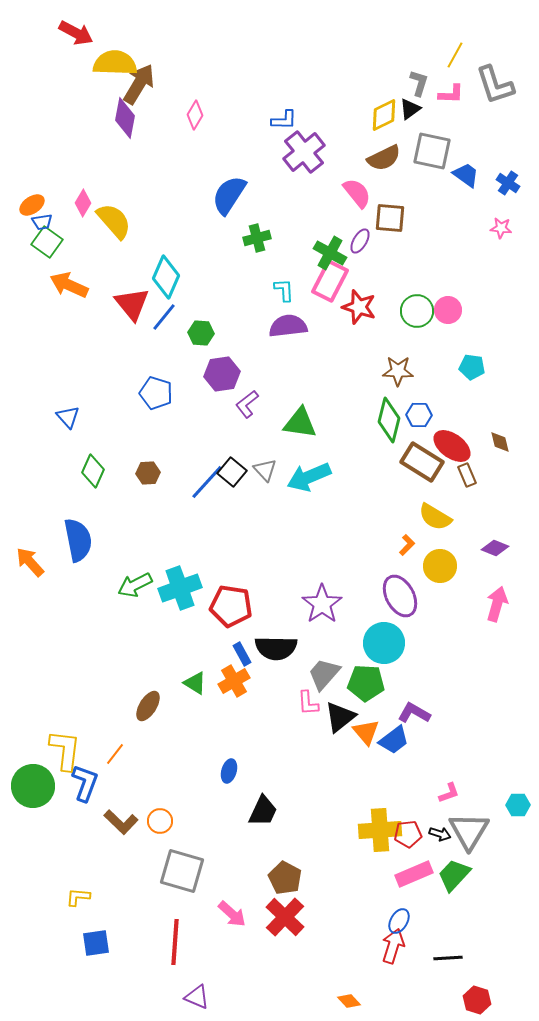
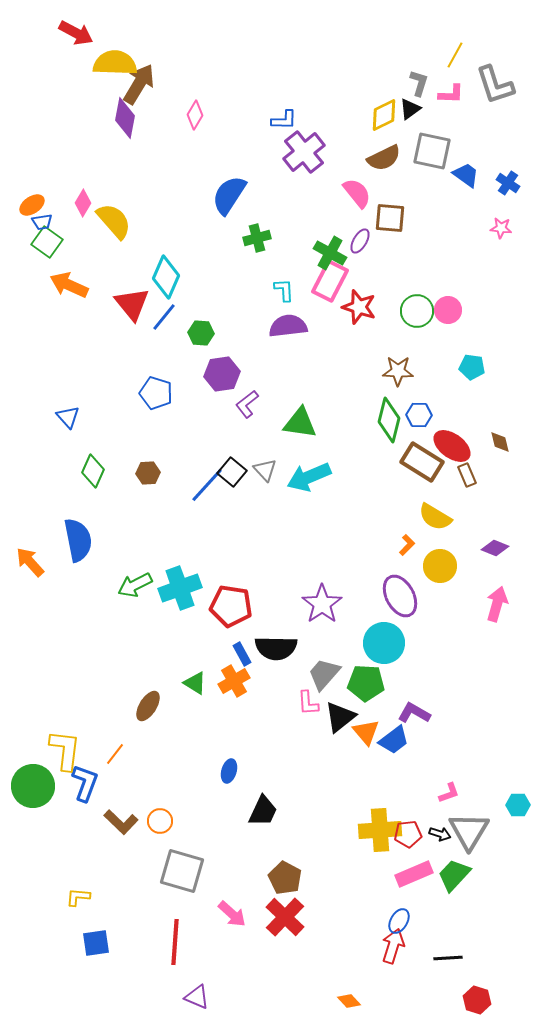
blue line at (207, 482): moved 3 px down
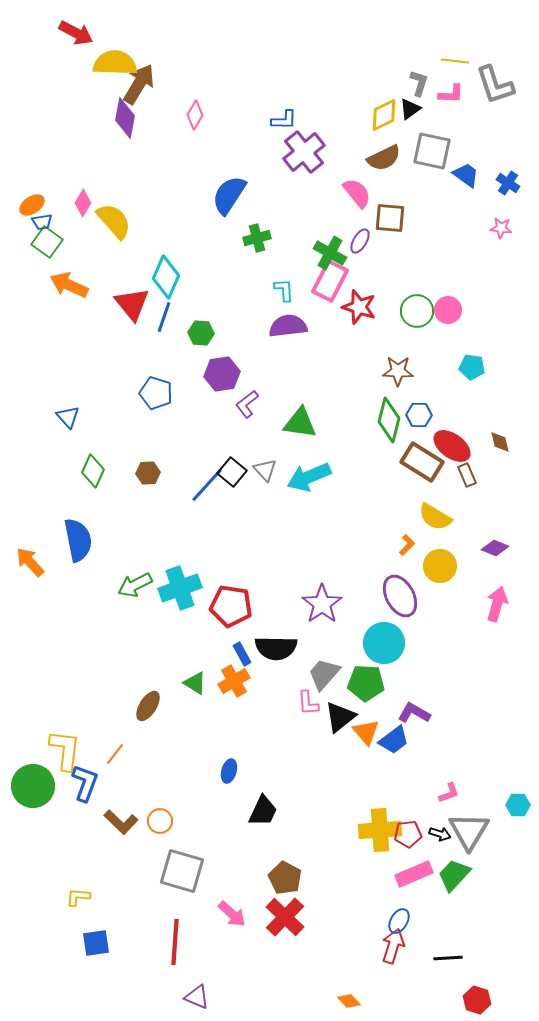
yellow line at (455, 55): moved 6 px down; rotated 68 degrees clockwise
blue line at (164, 317): rotated 20 degrees counterclockwise
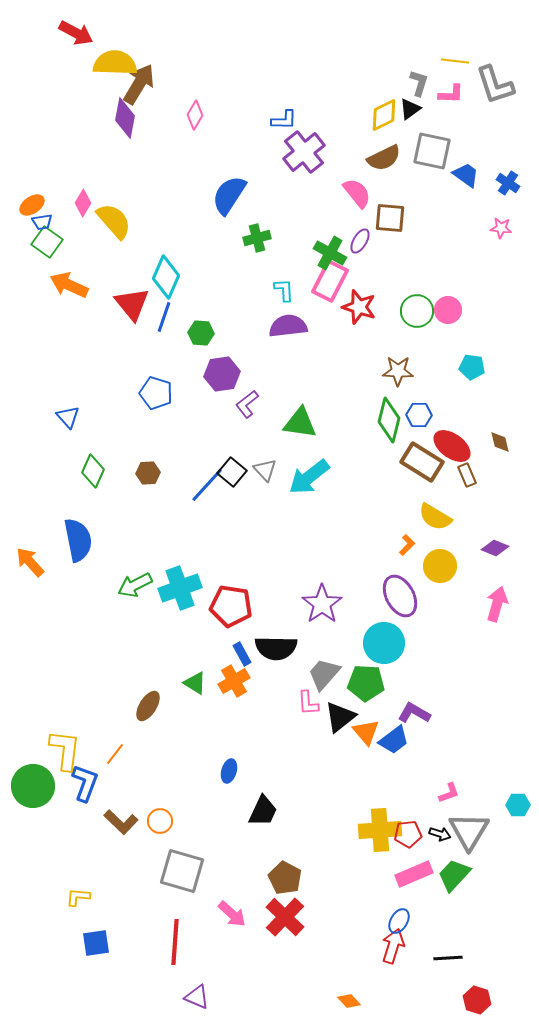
cyan arrow at (309, 477): rotated 15 degrees counterclockwise
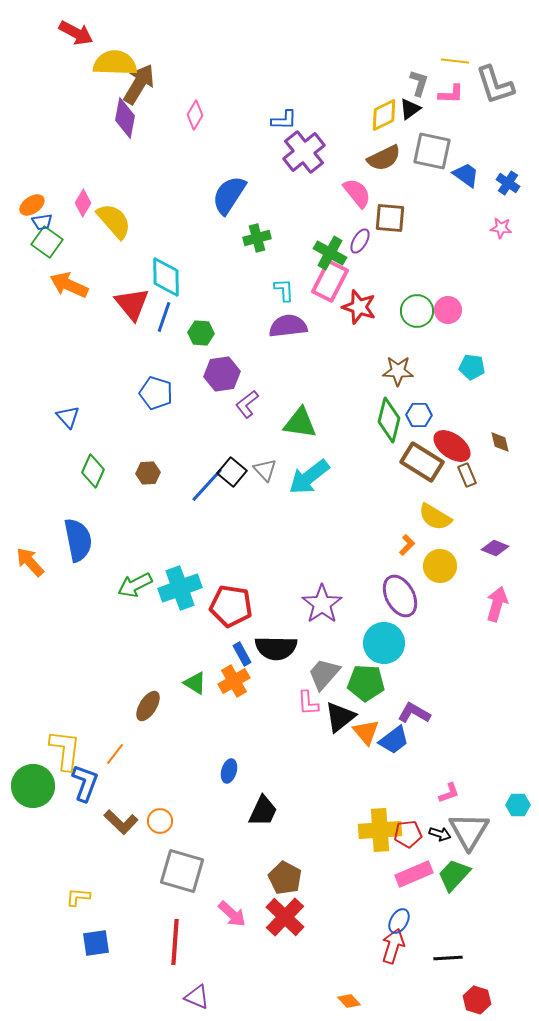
cyan diamond at (166, 277): rotated 24 degrees counterclockwise
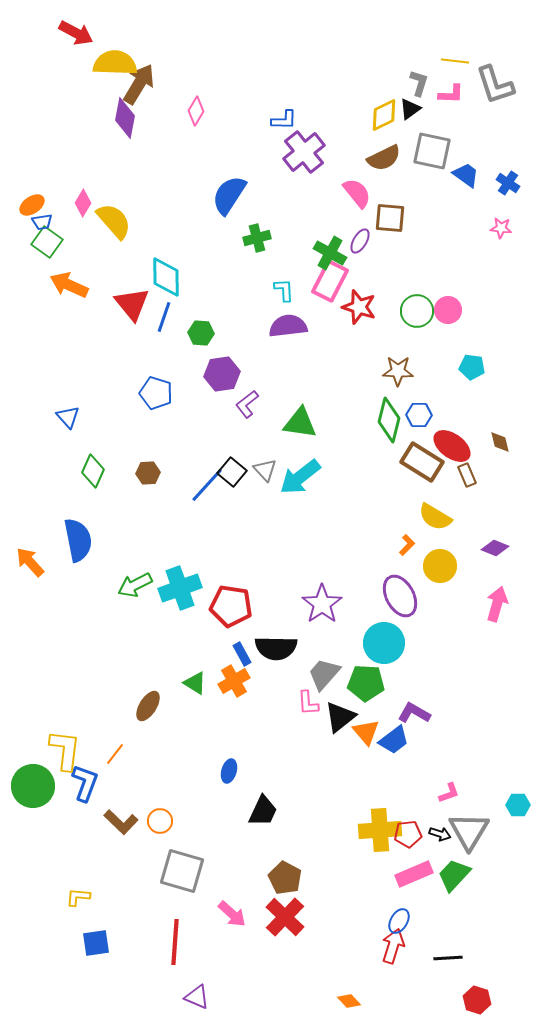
pink diamond at (195, 115): moved 1 px right, 4 px up
cyan arrow at (309, 477): moved 9 px left
